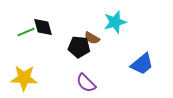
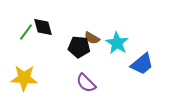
cyan star: moved 2 px right, 21 px down; rotated 25 degrees counterclockwise
green line: rotated 30 degrees counterclockwise
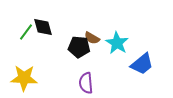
purple semicircle: rotated 40 degrees clockwise
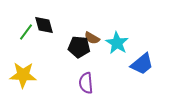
black diamond: moved 1 px right, 2 px up
yellow star: moved 1 px left, 3 px up
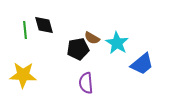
green line: moved 1 px left, 2 px up; rotated 42 degrees counterclockwise
black pentagon: moved 1 px left, 2 px down; rotated 15 degrees counterclockwise
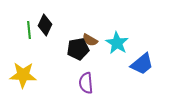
black diamond: moved 1 px right; rotated 40 degrees clockwise
green line: moved 4 px right
brown semicircle: moved 2 px left, 2 px down
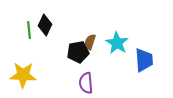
brown semicircle: moved 2 px down; rotated 77 degrees clockwise
black pentagon: moved 3 px down
blue trapezoid: moved 2 px right, 4 px up; rotated 55 degrees counterclockwise
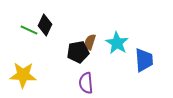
green line: rotated 60 degrees counterclockwise
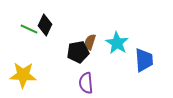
green line: moved 1 px up
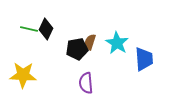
black diamond: moved 1 px right, 4 px down
green line: rotated 12 degrees counterclockwise
black pentagon: moved 1 px left, 3 px up
blue trapezoid: moved 1 px up
